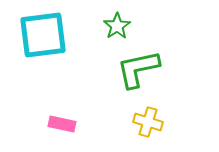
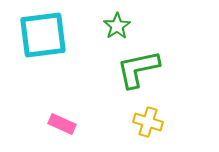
pink rectangle: rotated 12 degrees clockwise
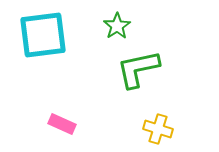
yellow cross: moved 10 px right, 7 px down
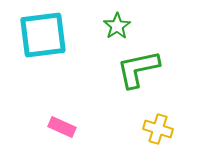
pink rectangle: moved 3 px down
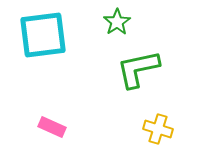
green star: moved 4 px up
pink rectangle: moved 10 px left
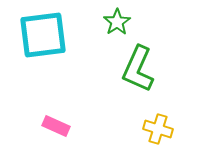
green L-shape: rotated 54 degrees counterclockwise
pink rectangle: moved 4 px right, 1 px up
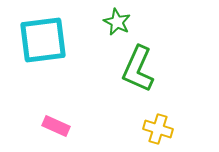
green star: rotated 12 degrees counterclockwise
cyan square: moved 5 px down
